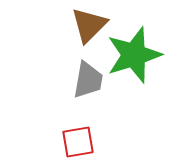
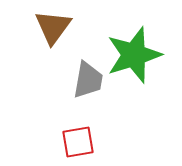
brown triangle: moved 36 px left, 2 px down; rotated 9 degrees counterclockwise
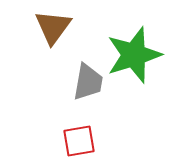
gray trapezoid: moved 2 px down
red square: moved 1 px right, 1 px up
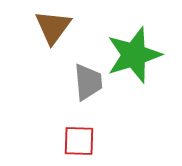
gray trapezoid: rotated 15 degrees counterclockwise
red square: rotated 12 degrees clockwise
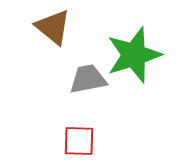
brown triangle: rotated 27 degrees counterclockwise
gray trapezoid: moved 3 px up; rotated 96 degrees counterclockwise
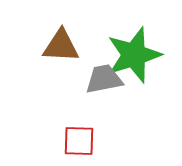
brown triangle: moved 8 px right, 19 px down; rotated 36 degrees counterclockwise
gray trapezoid: moved 16 px right
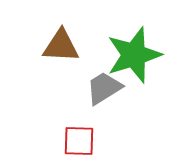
gray trapezoid: moved 9 px down; rotated 21 degrees counterclockwise
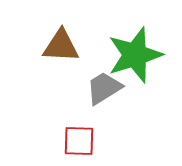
green star: moved 1 px right
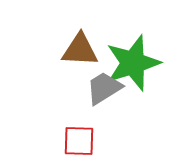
brown triangle: moved 19 px right, 4 px down
green star: moved 2 px left, 8 px down
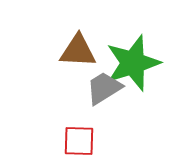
brown triangle: moved 2 px left, 1 px down
